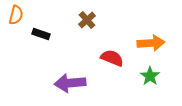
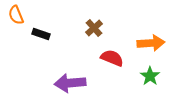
orange semicircle: rotated 144 degrees clockwise
brown cross: moved 7 px right, 8 px down
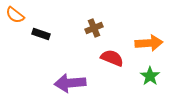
orange semicircle: moved 1 px left; rotated 30 degrees counterclockwise
brown cross: rotated 18 degrees clockwise
orange arrow: moved 2 px left
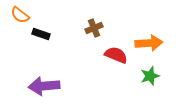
orange semicircle: moved 5 px right
red semicircle: moved 4 px right, 3 px up
green star: rotated 18 degrees clockwise
purple arrow: moved 26 px left, 3 px down
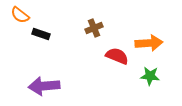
red semicircle: moved 1 px right, 1 px down
green star: rotated 24 degrees clockwise
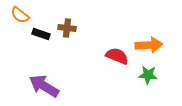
brown cross: moved 27 px left; rotated 30 degrees clockwise
orange arrow: moved 2 px down
green star: moved 2 px left, 1 px up
purple arrow: rotated 36 degrees clockwise
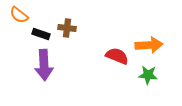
orange semicircle: moved 1 px left
purple arrow: moved 21 px up; rotated 124 degrees counterclockwise
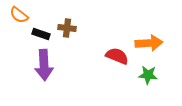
orange arrow: moved 2 px up
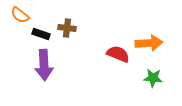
orange semicircle: moved 1 px right
red semicircle: moved 1 px right, 2 px up
green star: moved 5 px right, 3 px down
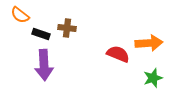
green star: rotated 24 degrees counterclockwise
